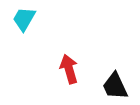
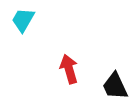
cyan trapezoid: moved 1 px left, 1 px down
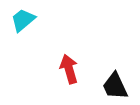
cyan trapezoid: rotated 20 degrees clockwise
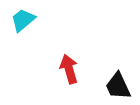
black trapezoid: moved 3 px right
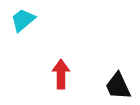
red arrow: moved 8 px left, 5 px down; rotated 16 degrees clockwise
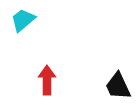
red arrow: moved 14 px left, 6 px down
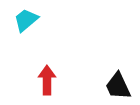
cyan trapezoid: moved 3 px right
